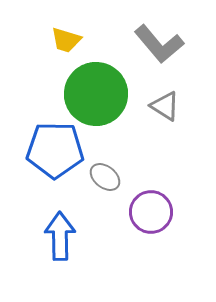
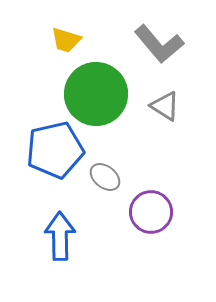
blue pentagon: rotated 14 degrees counterclockwise
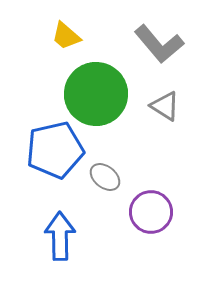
yellow trapezoid: moved 4 px up; rotated 24 degrees clockwise
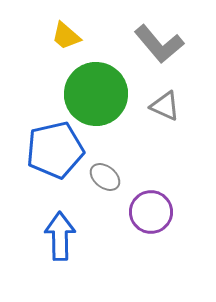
gray triangle: rotated 8 degrees counterclockwise
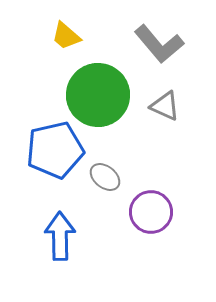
green circle: moved 2 px right, 1 px down
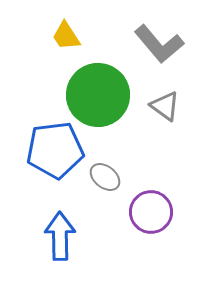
yellow trapezoid: rotated 16 degrees clockwise
gray triangle: rotated 12 degrees clockwise
blue pentagon: rotated 6 degrees clockwise
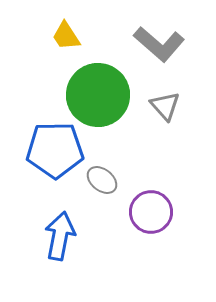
gray L-shape: rotated 9 degrees counterclockwise
gray triangle: rotated 12 degrees clockwise
blue pentagon: rotated 6 degrees clockwise
gray ellipse: moved 3 px left, 3 px down
blue arrow: rotated 12 degrees clockwise
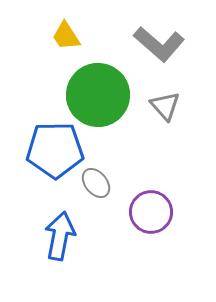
gray ellipse: moved 6 px left, 3 px down; rotated 12 degrees clockwise
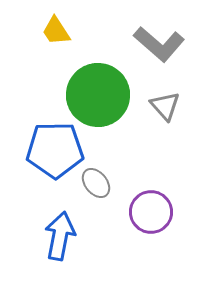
yellow trapezoid: moved 10 px left, 5 px up
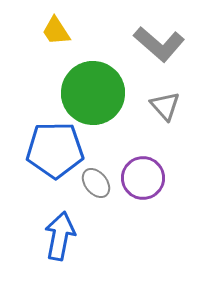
green circle: moved 5 px left, 2 px up
purple circle: moved 8 px left, 34 px up
